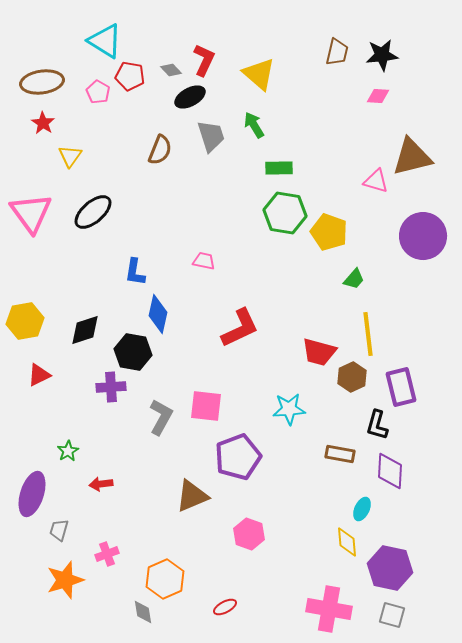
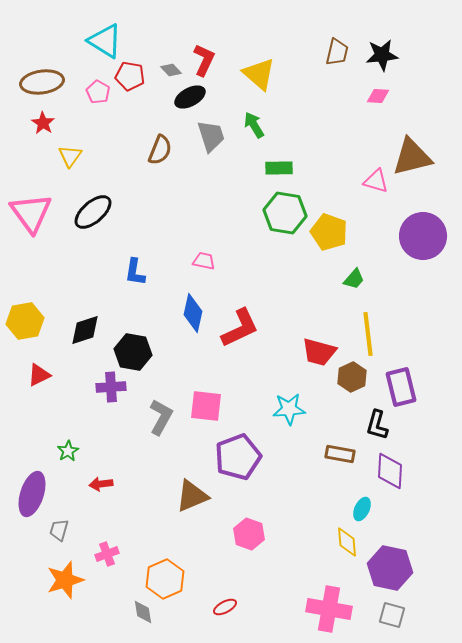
blue diamond at (158, 314): moved 35 px right, 1 px up
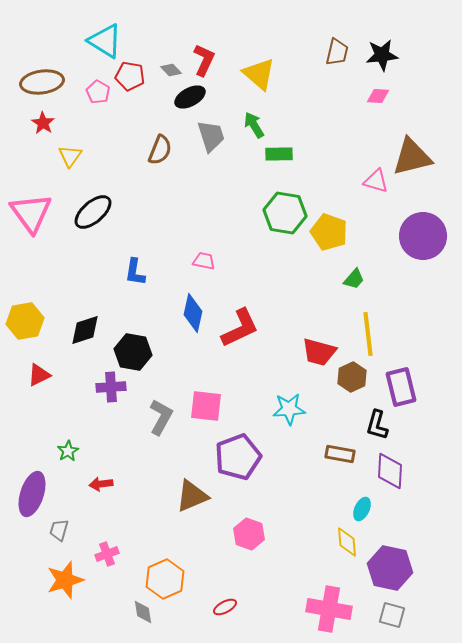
green rectangle at (279, 168): moved 14 px up
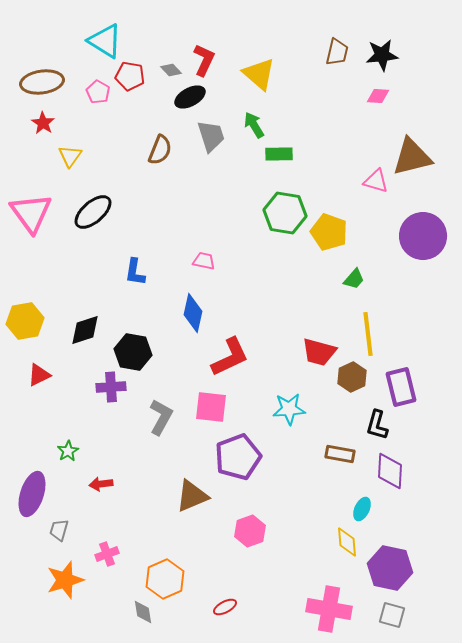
red L-shape at (240, 328): moved 10 px left, 29 px down
pink square at (206, 406): moved 5 px right, 1 px down
pink hexagon at (249, 534): moved 1 px right, 3 px up; rotated 20 degrees clockwise
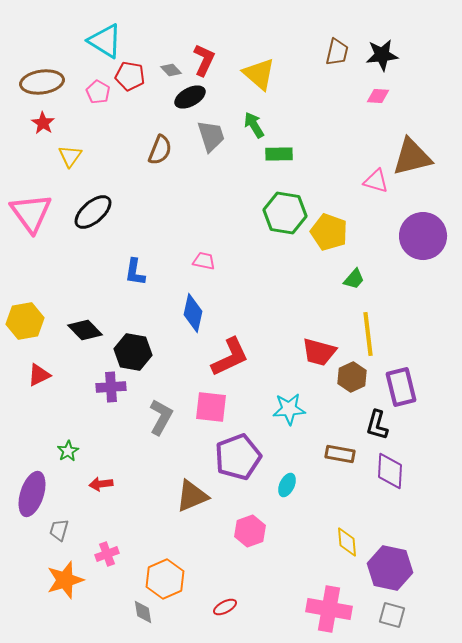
black diamond at (85, 330): rotated 64 degrees clockwise
cyan ellipse at (362, 509): moved 75 px left, 24 px up
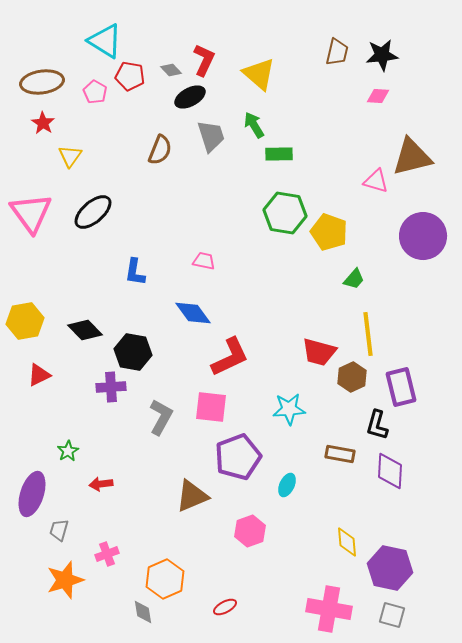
pink pentagon at (98, 92): moved 3 px left
blue diamond at (193, 313): rotated 48 degrees counterclockwise
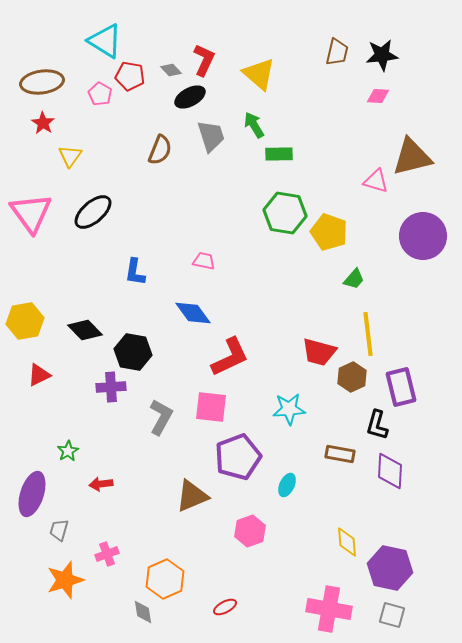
pink pentagon at (95, 92): moved 5 px right, 2 px down
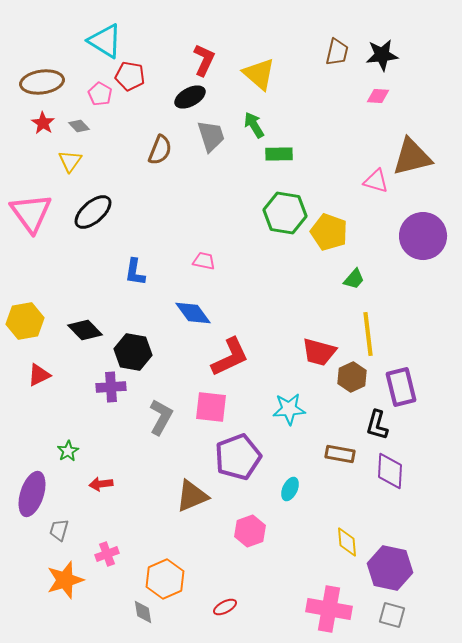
gray diamond at (171, 70): moved 92 px left, 56 px down
yellow triangle at (70, 156): moved 5 px down
cyan ellipse at (287, 485): moved 3 px right, 4 px down
